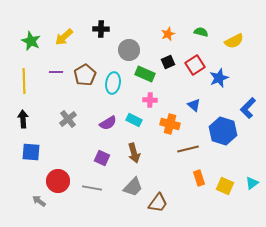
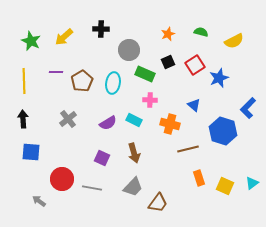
brown pentagon: moved 3 px left, 6 px down
red circle: moved 4 px right, 2 px up
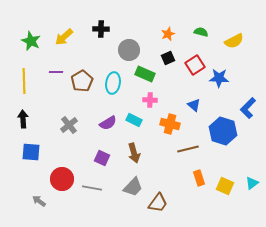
black square: moved 4 px up
blue star: rotated 24 degrees clockwise
gray cross: moved 1 px right, 6 px down
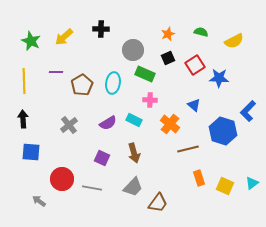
gray circle: moved 4 px right
brown pentagon: moved 4 px down
blue L-shape: moved 3 px down
orange cross: rotated 24 degrees clockwise
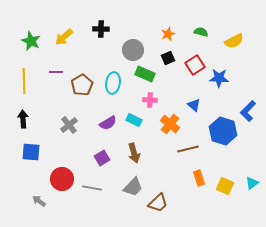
purple square: rotated 35 degrees clockwise
brown trapezoid: rotated 10 degrees clockwise
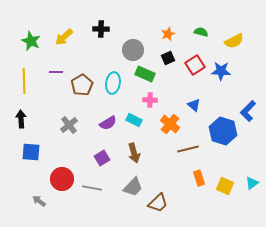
blue star: moved 2 px right, 7 px up
black arrow: moved 2 px left
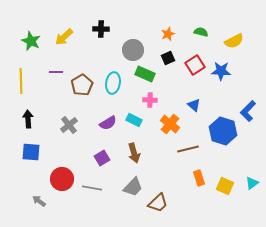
yellow line: moved 3 px left
black arrow: moved 7 px right
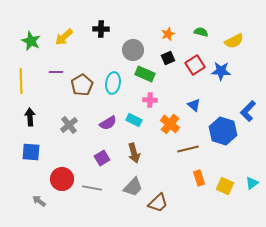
black arrow: moved 2 px right, 2 px up
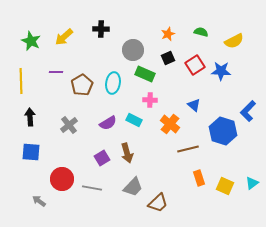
brown arrow: moved 7 px left
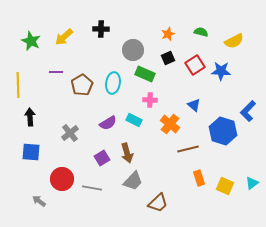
yellow line: moved 3 px left, 4 px down
gray cross: moved 1 px right, 8 px down
gray trapezoid: moved 6 px up
